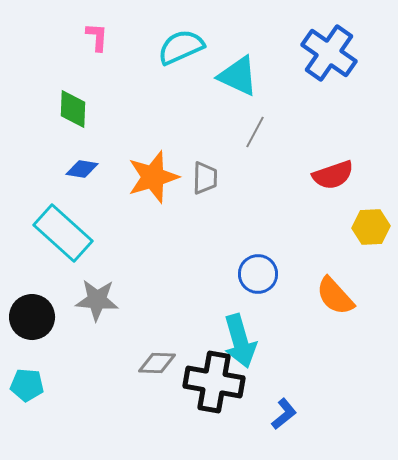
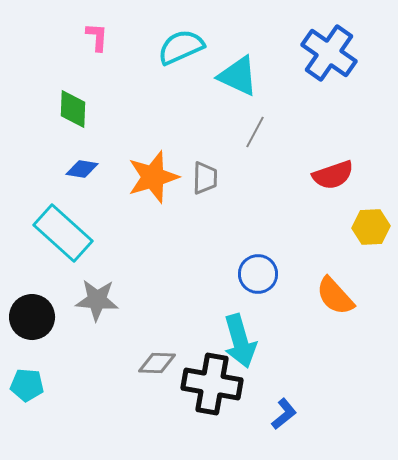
black cross: moved 2 px left, 2 px down
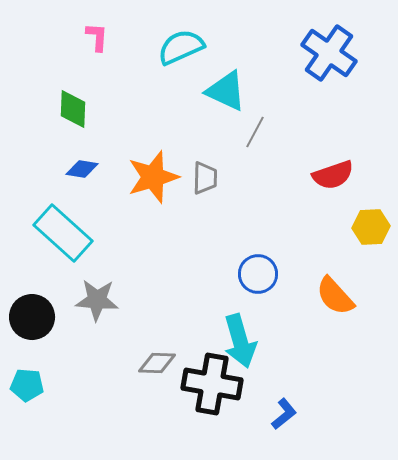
cyan triangle: moved 12 px left, 15 px down
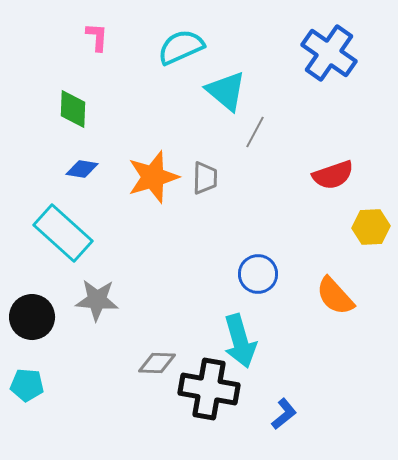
cyan triangle: rotated 15 degrees clockwise
black cross: moved 3 px left, 5 px down
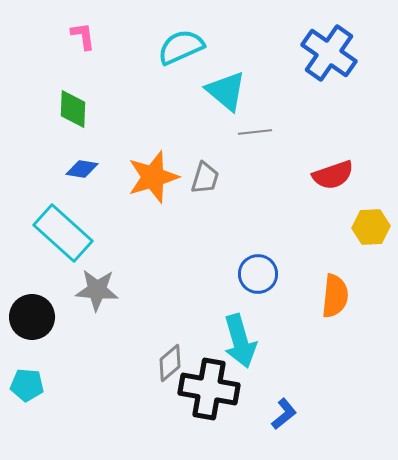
pink L-shape: moved 14 px left, 1 px up; rotated 12 degrees counterclockwise
gray line: rotated 56 degrees clockwise
gray trapezoid: rotated 16 degrees clockwise
orange semicircle: rotated 132 degrees counterclockwise
gray star: moved 10 px up
gray diamond: moved 13 px right; rotated 42 degrees counterclockwise
